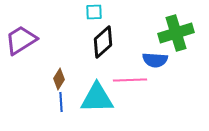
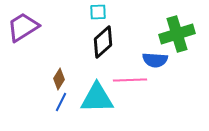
cyan square: moved 4 px right
green cross: moved 1 px right, 1 px down
purple trapezoid: moved 2 px right, 13 px up
blue line: rotated 30 degrees clockwise
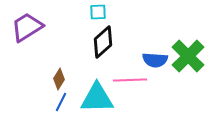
purple trapezoid: moved 4 px right
green cross: moved 11 px right, 22 px down; rotated 28 degrees counterclockwise
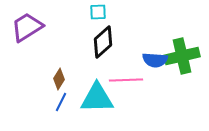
green cross: moved 6 px left; rotated 32 degrees clockwise
pink line: moved 4 px left
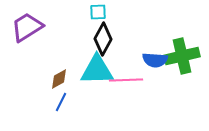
black diamond: moved 3 px up; rotated 20 degrees counterclockwise
brown diamond: rotated 30 degrees clockwise
cyan triangle: moved 28 px up
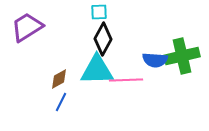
cyan square: moved 1 px right
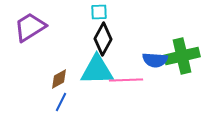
purple trapezoid: moved 3 px right
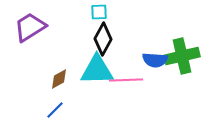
blue line: moved 6 px left, 8 px down; rotated 18 degrees clockwise
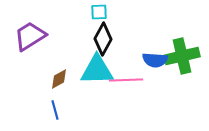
purple trapezoid: moved 9 px down
blue line: rotated 60 degrees counterclockwise
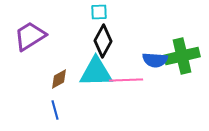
black diamond: moved 2 px down
cyan triangle: moved 1 px left, 2 px down
